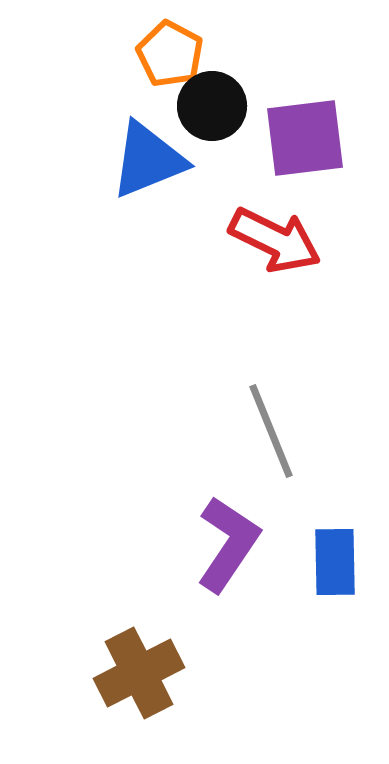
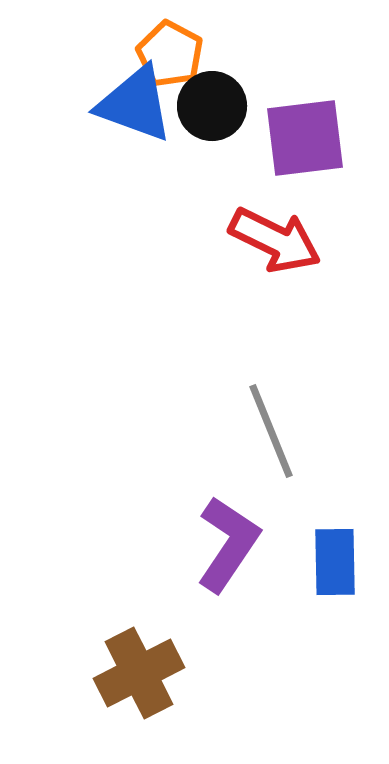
blue triangle: moved 13 px left, 56 px up; rotated 42 degrees clockwise
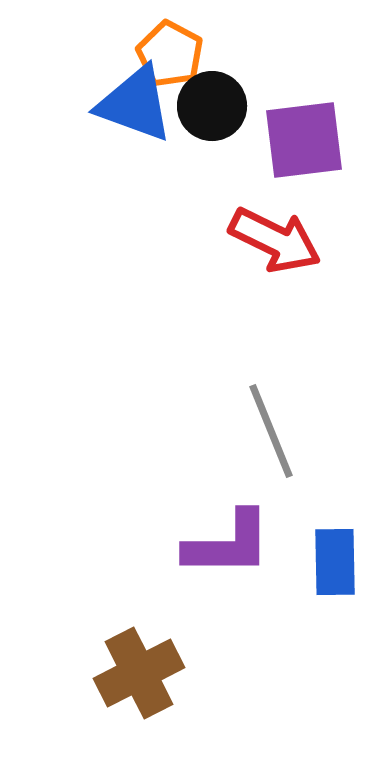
purple square: moved 1 px left, 2 px down
purple L-shape: rotated 56 degrees clockwise
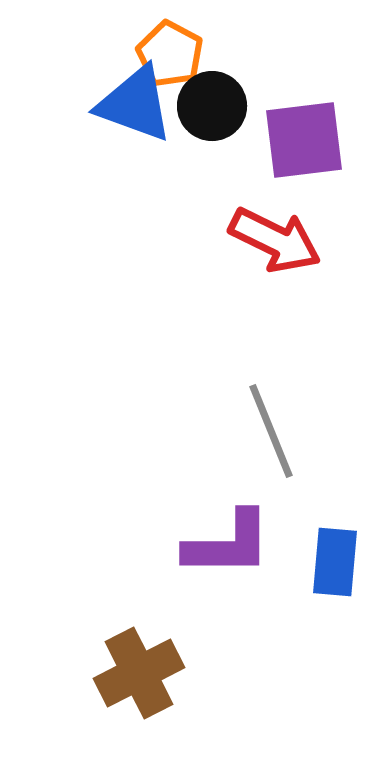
blue rectangle: rotated 6 degrees clockwise
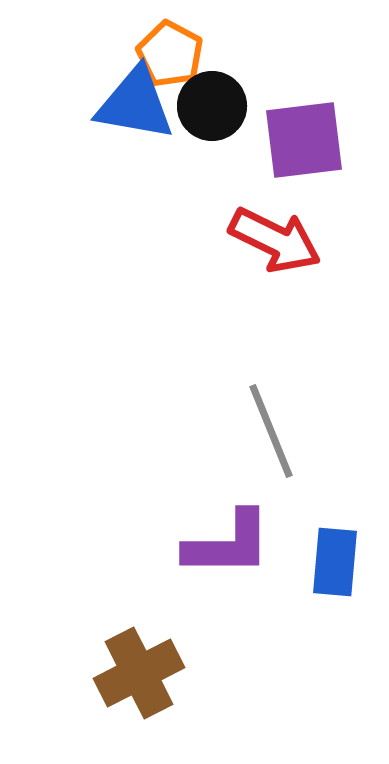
blue triangle: rotated 10 degrees counterclockwise
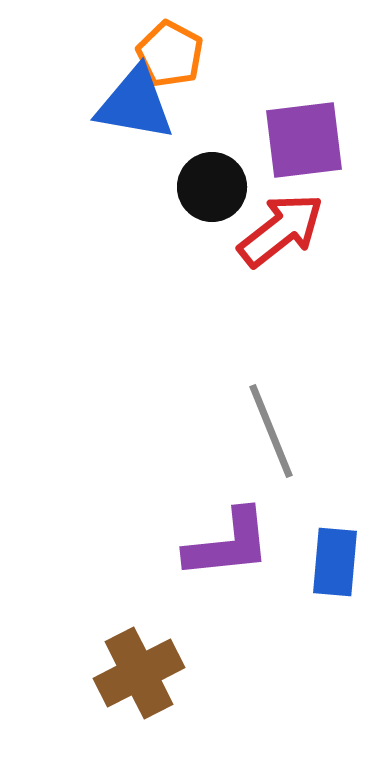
black circle: moved 81 px down
red arrow: moved 6 px right, 10 px up; rotated 64 degrees counterclockwise
purple L-shape: rotated 6 degrees counterclockwise
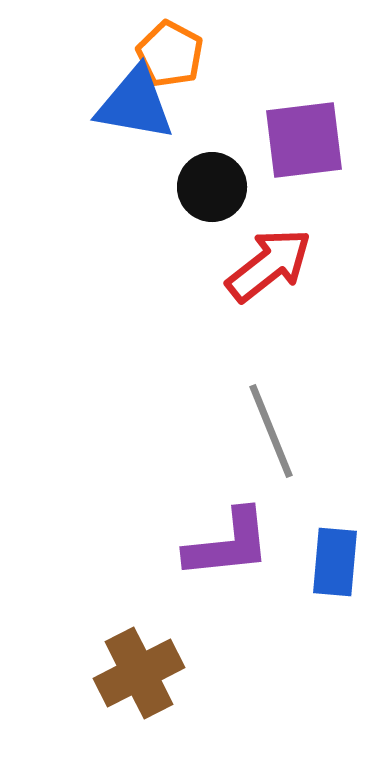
red arrow: moved 12 px left, 35 px down
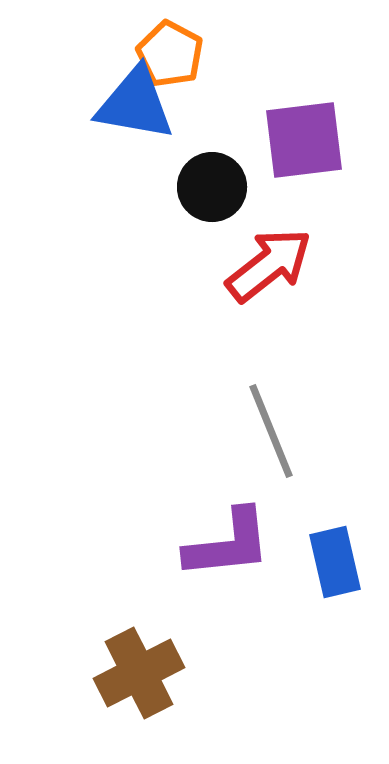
blue rectangle: rotated 18 degrees counterclockwise
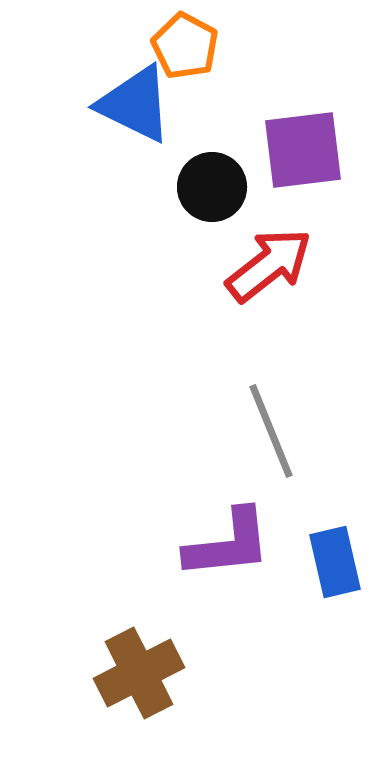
orange pentagon: moved 15 px right, 8 px up
blue triangle: rotated 16 degrees clockwise
purple square: moved 1 px left, 10 px down
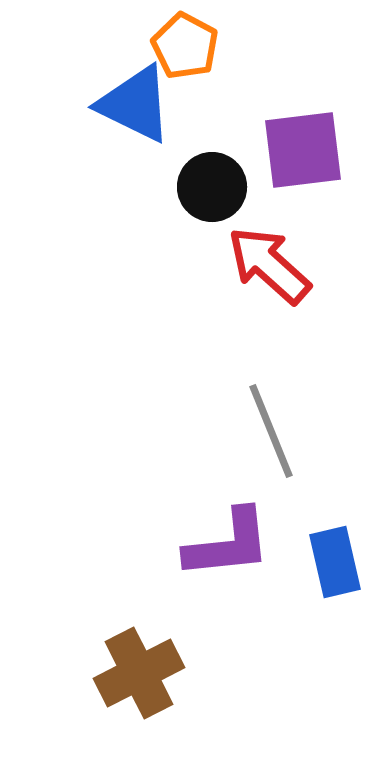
red arrow: rotated 100 degrees counterclockwise
